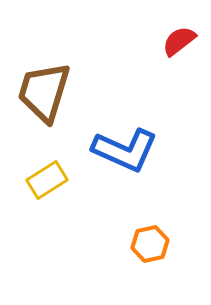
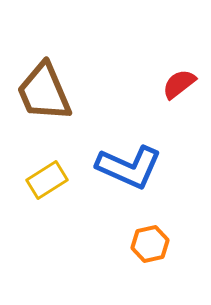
red semicircle: moved 43 px down
brown trapezoid: rotated 40 degrees counterclockwise
blue L-shape: moved 4 px right, 17 px down
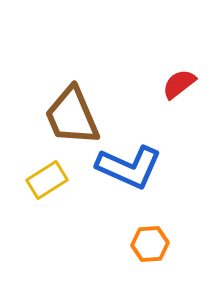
brown trapezoid: moved 28 px right, 24 px down
orange hexagon: rotated 9 degrees clockwise
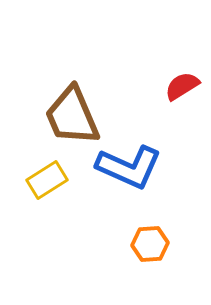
red semicircle: moved 3 px right, 2 px down; rotated 6 degrees clockwise
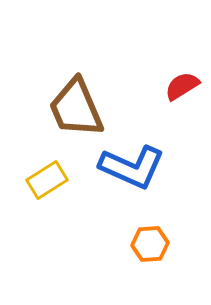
brown trapezoid: moved 4 px right, 8 px up
blue L-shape: moved 3 px right
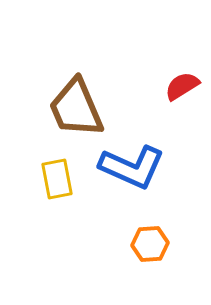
yellow rectangle: moved 10 px right, 1 px up; rotated 69 degrees counterclockwise
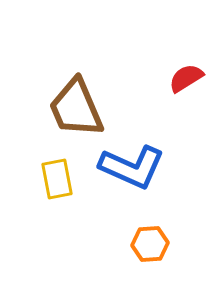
red semicircle: moved 4 px right, 8 px up
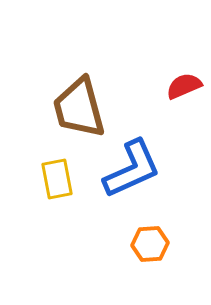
red semicircle: moved 2 px left, 8 px down; rotated 9 degrees clockwise
brown trapezoid: moved 3 px right; rotated 8 degrees clockwise
blue L-shape: moved 2 px down; rotated 48 degrees counterclockwise
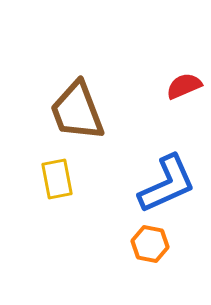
brown trapezoid: moved 2 px left, 3 px down; rotated 6 degrees counterclockwise
blue L-shape: moved 35 px right, 15 px down
orange hexagon: rotated 15 degrees clockwise
